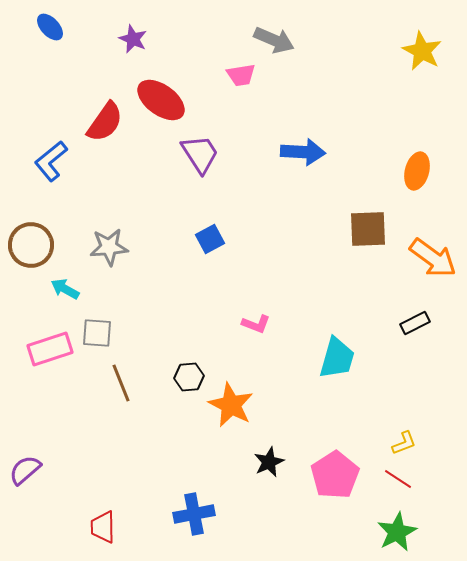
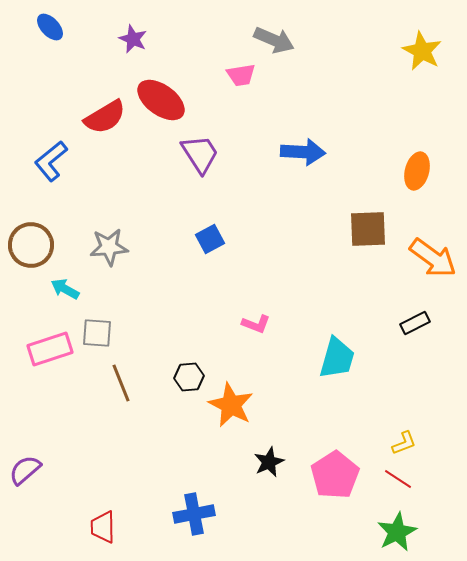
red semicircle: moved 5 px up; rotated 24 degrees clockwise
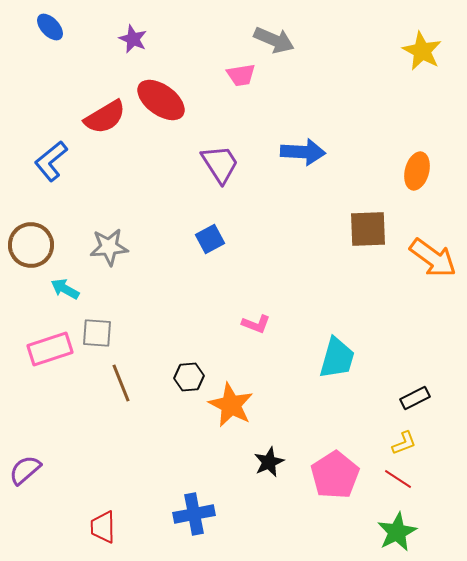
purple trapezoid: moved 20 px right, 10 px down
black rectangle: moved 75 px down
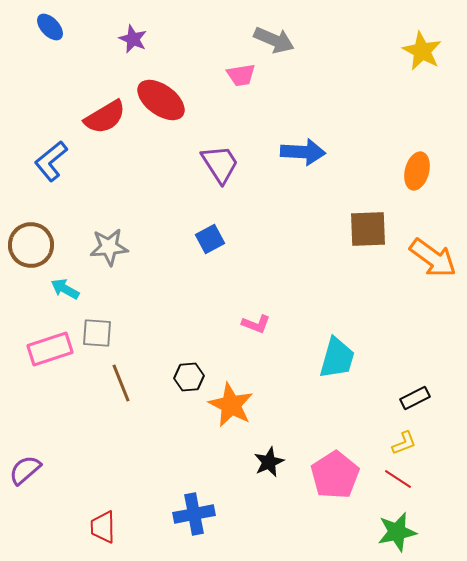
green star: rotated 15 degrees clockwise
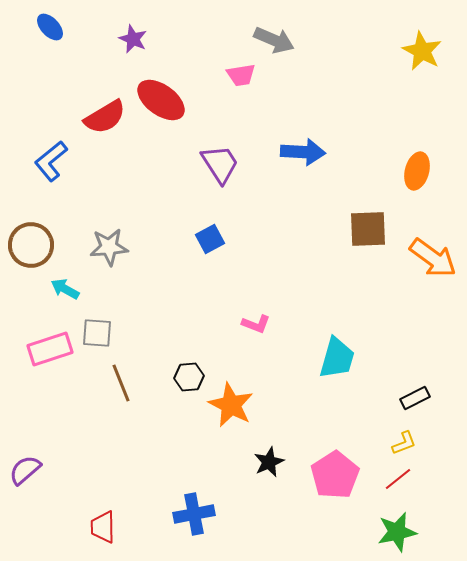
red line: rotated 72 degrees counterclockwise
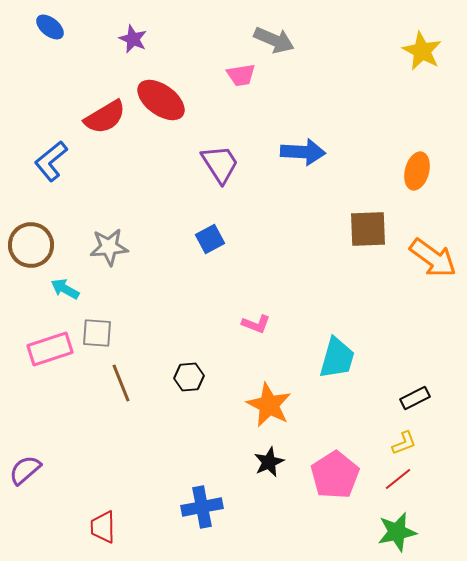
blue ellipse: rotated 8 degrees counterclockwise
orange star: moved 38 px right
blue cross: moved 8 px right, 7 px up
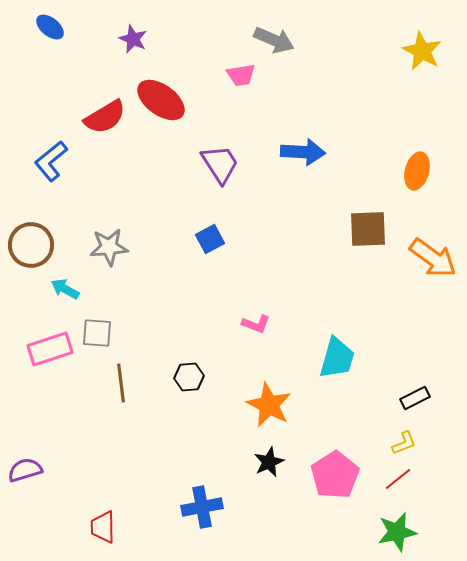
brown line: rotated 15 degrees clockwise
purple semicircle: rotated 24 degrees clockwise
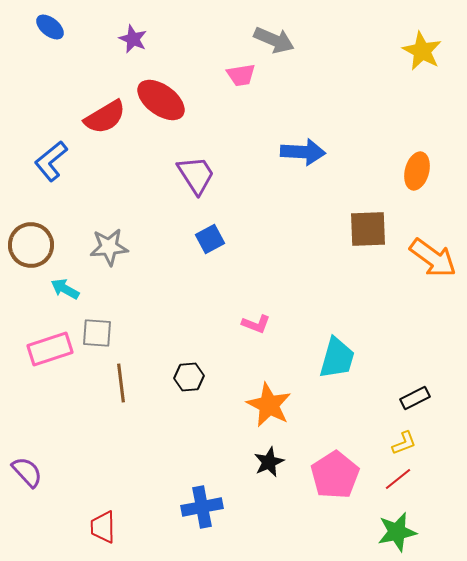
purple trapezoid: moved 24 px left, 11 px down
purple semicircle: moved 2 px right, 2 px down; rotated 64 degrees clockwise
